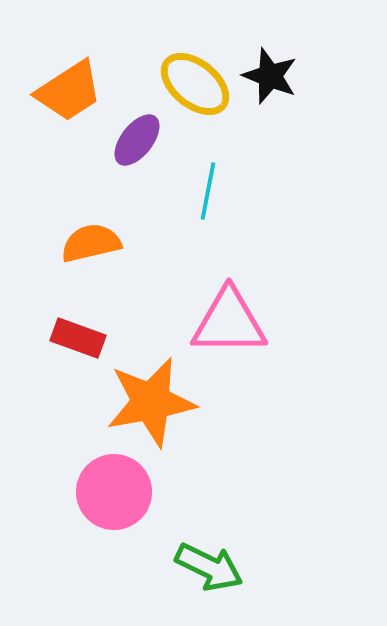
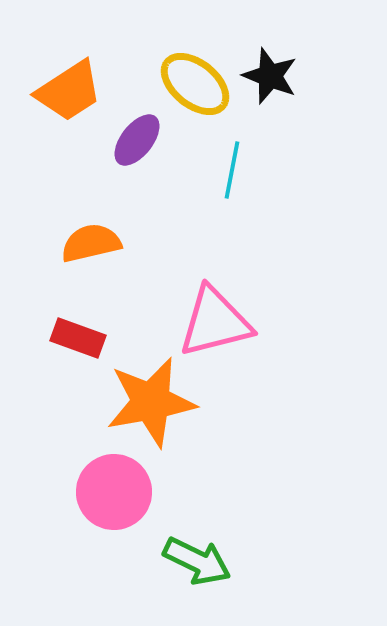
cyan line: moved 24 px right, 21 px up
pink triangle: moved 14 px left; rotated 14 degrees counterclockwise
green arrow: moved 12 px left, 6 px up
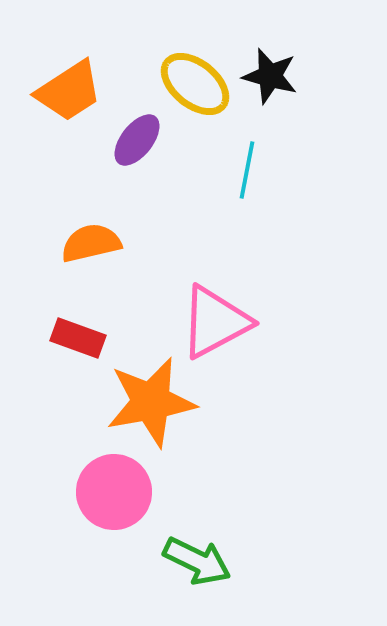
black star: rotated 6 degrees counterclockwise
cyan line: moved 15 px right
pink triangle: rotated 14 degrees counterclockwise
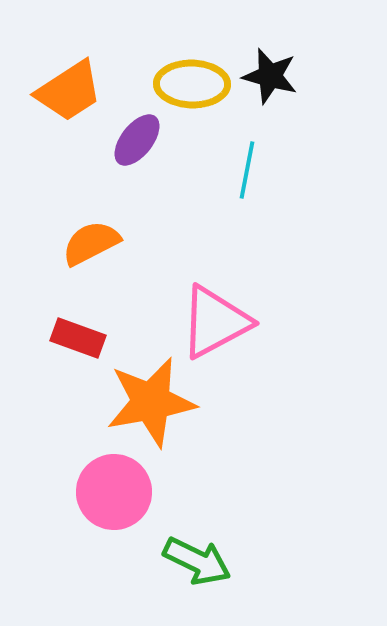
yellow ellipse: moved 3 px left; rotated 38 degrees counterclockwise
orange semicircle: rotated 14 degrees counterclockwise
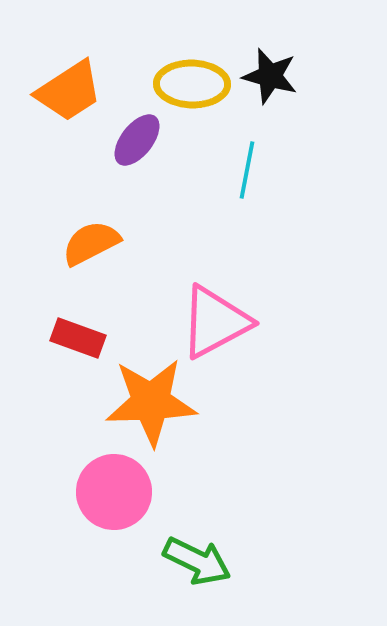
orange star: rotated 8 degrees clockwise
